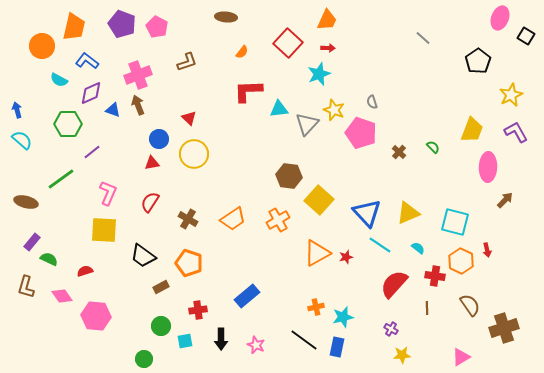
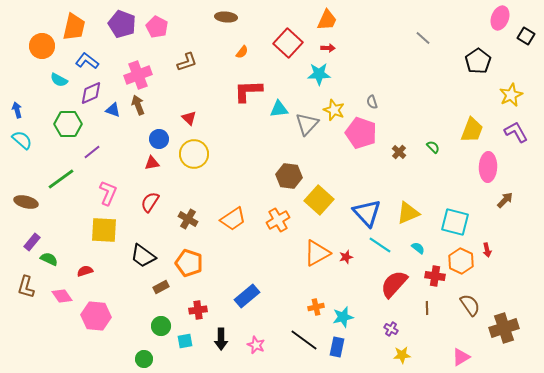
cyan star at (319, 74): rotated 20 degrees clockwise
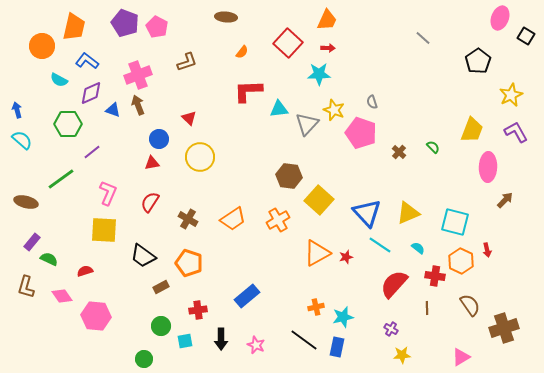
purple pentagon at (122, 24): moved 3 px right, 1 px up
yellow circle at (194, 154): moved 6 px right, 3 px down
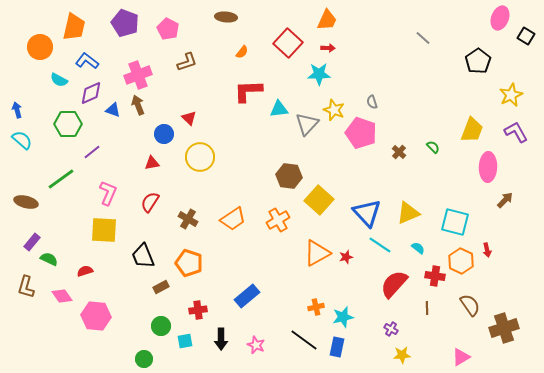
pink pentagon at (157, 27): moved 11 px right, 2 px down
orange circle at (42, 46): moved 2 px left, 1 px down
blue circle at (159, 139): moved 5 px right, 5 px up
black trapezoid at (143, 256): rotated 32 degrees clockwise
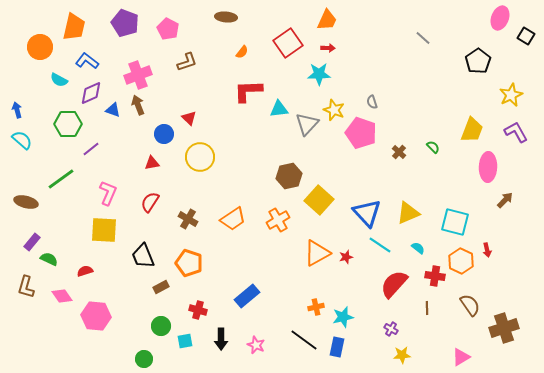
red square at (288, 43): rotated 12 degrees clockwise
purple line at (92, 152): moved 1 px left, 3 px up
brown hexagon at (289, 176): rotated 20 degrees counterclockwise
red cross at (198, 310): rotated 24 degrees clockwise
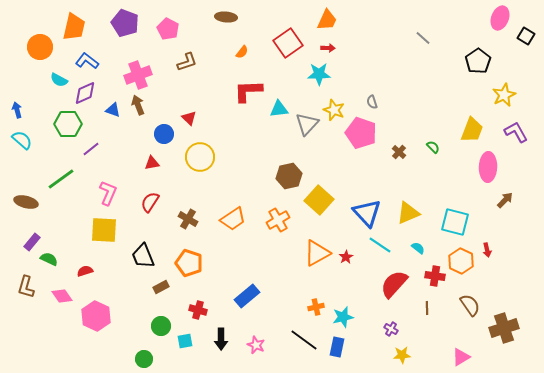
purple diamond at (91, 93): moved 6 px left
yellow star at (511, 95): moved 7 px left
red star at (346, 257): rotated 16 degrees counterclockwise
pink hexagon at (96, 316): rotated 20 degrees clockwise
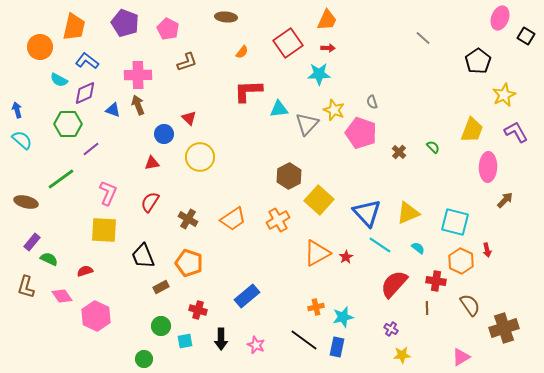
pink cross at (138, 75): rotated 20 degrees clockwise
brown hexagon at (289, 176): rotated 15 degrees counterclockwise
red cross at (435, 276): moved 1 px right, 5 px down
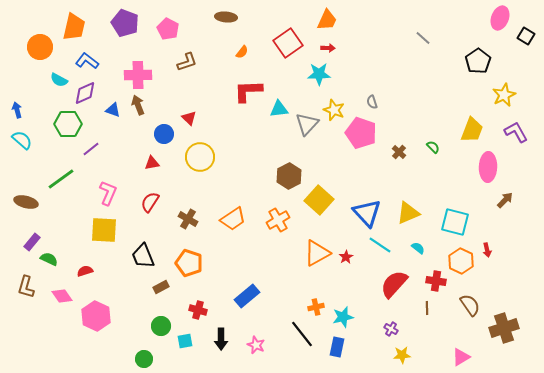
black line at (304, 340): moved 2 px left, 6 px up; rotated 16 degrees clockwise
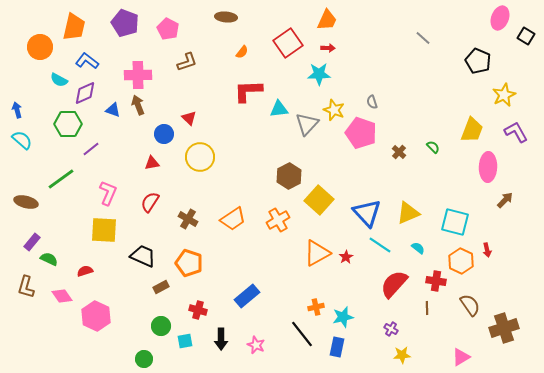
black pentagon at (478, 61): rotated 15 degrees counterclockwise
black trapezoid at (143, 256): rotated 136 degrees clockwise
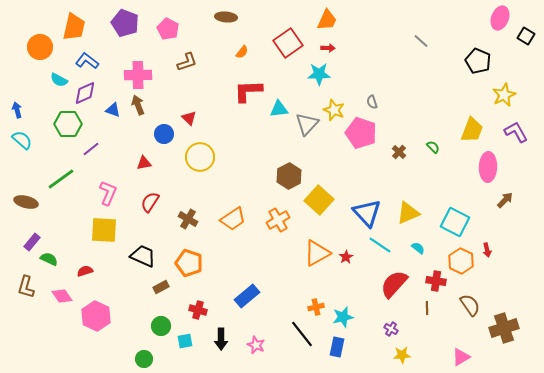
gray line at (423, 38): moved 2 px left, 3 px down
red triangle at (152, 163): moved 8 px left
cyan square at (455, 222): rotated 12 degrees clockwise
